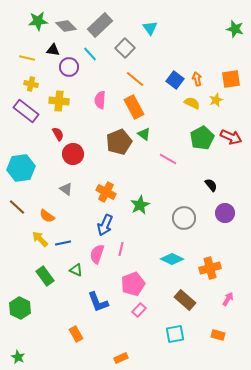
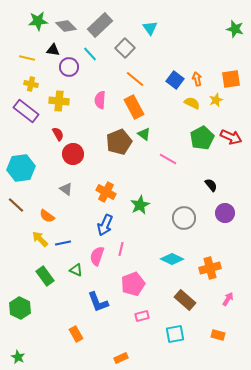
brown line at (17, 207): moved 1 px left, 2 px up
pink semicircle at (97, 254): moved 2 px down
pink rectangle at (139, 310): moved 3 px right, 6 px down; rotated 32 degrees clockwise
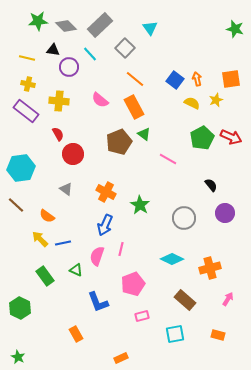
yellow cross at (31, 84): moved 3 px left
pink semicircle at (100, 100): rotated 54 degrees counterclockwise
green star at (140, 205): rotated 12 degrees counterclockwise
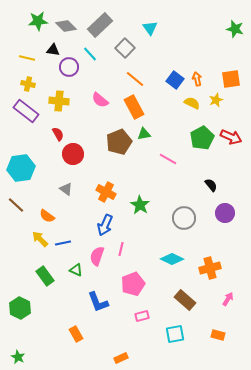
green triangle at (144, 134): rotated 48 degrees counterclockwise
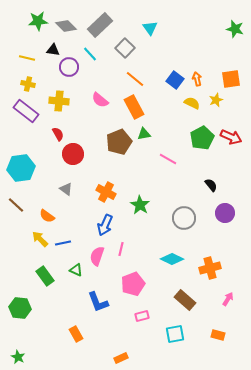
green hexagon at (20, 308): rotated 20 degrees counterclockwise
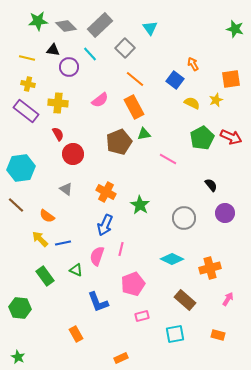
orange arrow at (197, 79): moved 4 px left, 15 px up; rotated 16 degrees counterclockwise
pink semicircle at (100, 100): rotated 78 degrees counterclockwise
yellow cross at (59, 101): moved 1 px left, 2 px down
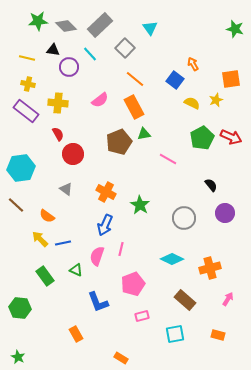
orange rectangle at (121, 358): rotated 56 degrees clockwise
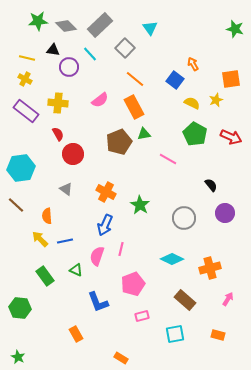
yellow cross at (28, 84): moved 3 px left, 5 px up; rotated 16 degrees clockwise
green pentagon at (202, 138): moved 7 px left, 4 px up; rotated 15 degrees counterclockwise
orange semicircle at (47, 216): rotated 49 degrees clockwise
blue line at (63, 243): moved 2 px right, 2 px up
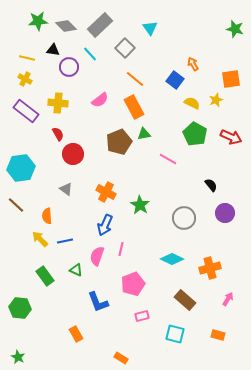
cyan square at (175, 334): rotated 24 degrees clockwise
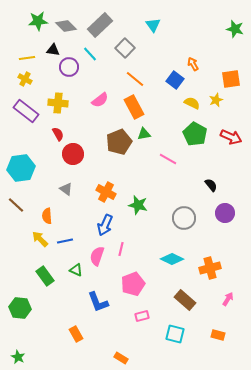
cyan triangle at (150, 28): moved 3 px right, 3 px up
yellow line at (27, 58): rotated 21 degrees counterclockwise
green star at (140, 205): moved 2 px left; rotated 18 degrees counterclockwise
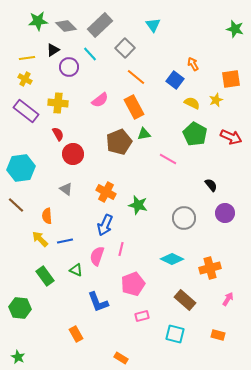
black triangle at (53, 50): rotated 40 degrees counterclockwise
orange line at (135, 79): moved 1 px right, 2 px up
